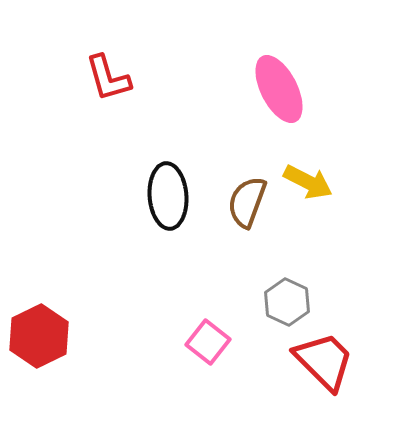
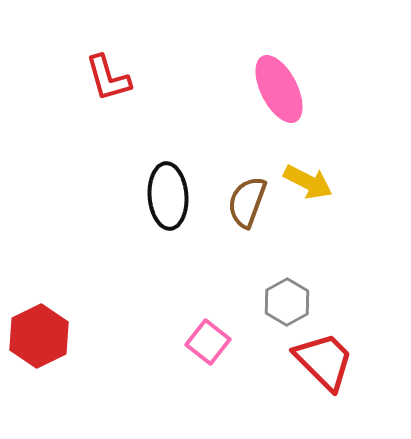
gray hexagon: rotated 6 degrees clockwise
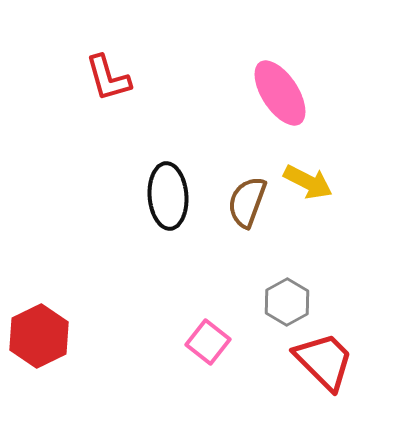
pink ellipse: moved 1 px right, 4 px down; rotated 6 degrees counterclockwise
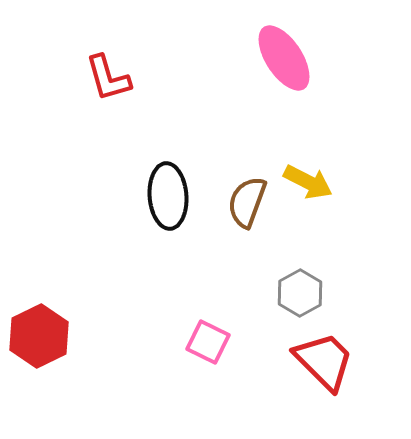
pink ellipse: moved 4 px right, 35 px up
gray hexagon: moved 13 px right, 9 px up
pink square: rotated 12 degrees counterclockwise
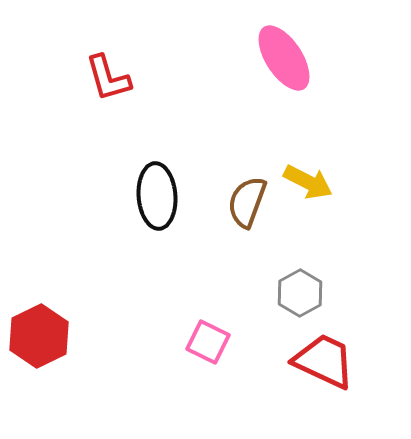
black ellipse: moved 11 px left
red trapezoid: rotated 20 degrees counterclockwise
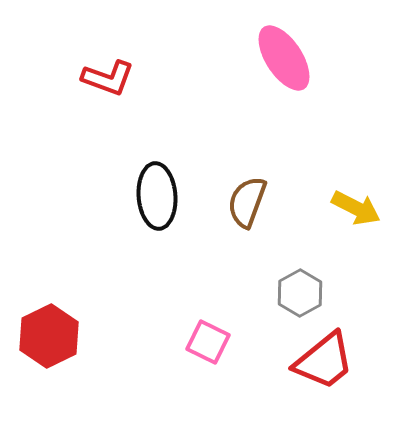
red L-shape: rotated 54 degrees counterclockwise
yellow arrow: moved 48 px right, 26 px down
red hexagon: moved 10 px right
red trapezoid: rotated 116 degrees clockwise
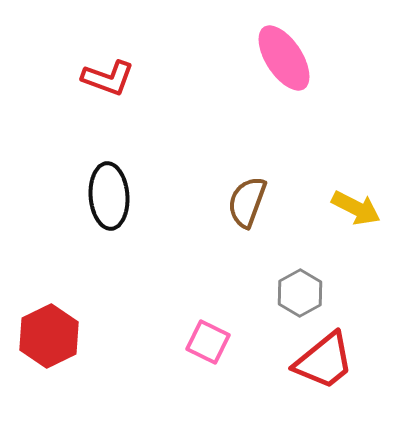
black ellipse: moved 48 px left
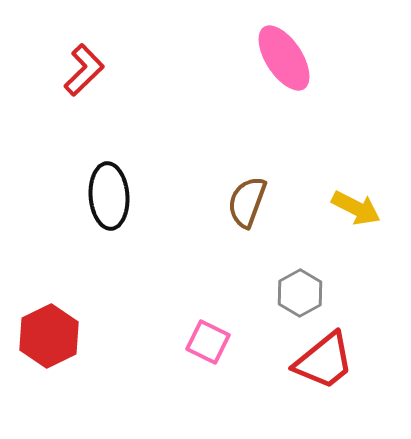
red L-shape: moved 24 px left, 8 px up; rotated 64 degrees counterclockwise
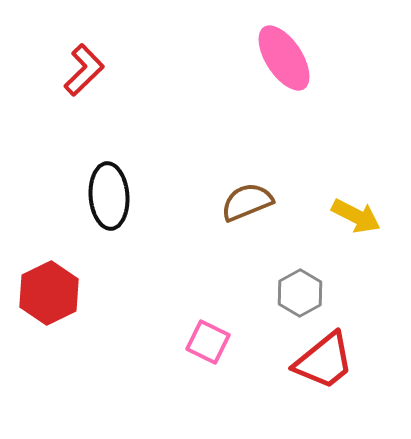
brown semicircle: rotated 48 degrees clockwise
yellow arrow: moved 8 px down
red hexagon: moved 43 px up
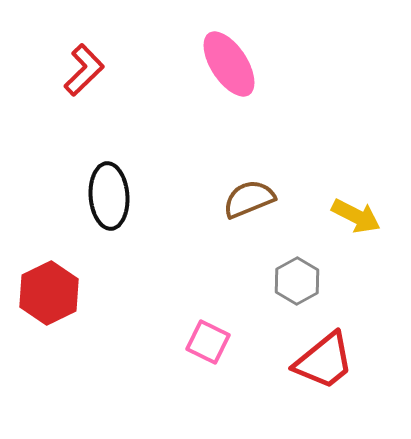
pink ellipse: moved 55 px left, 6 px down
brown semicircle: moved 2 px right, 3 px up
gray hexagon: moved 3 px left, 12 px up
